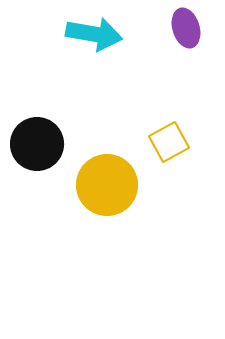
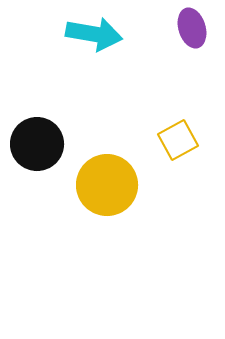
purple ellipse: moved 6 px right
yellow square: moved 9 px right, 2 px up
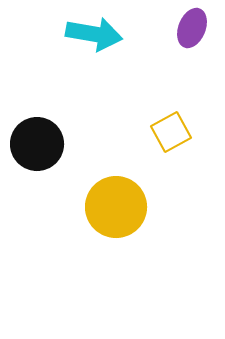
purple ellipse: rotated 39 degrees clockwise
yellow square: moved 7 px left, 8 px up
yellow circle: moved 9 px right, 22 px down
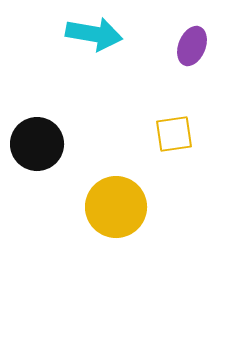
purple ellipse: moved 18 px down
yellow square: moved 3 px right, 2 px down; rotated 21 degrees clockwise
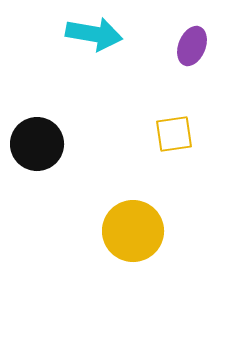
yellow circle: moved 17 px right, 24 px down
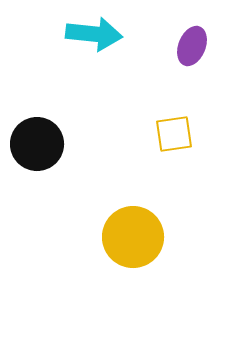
cyan arrow: rotated 4 degrees counterclockwise
yellow circle: moved 6 px down
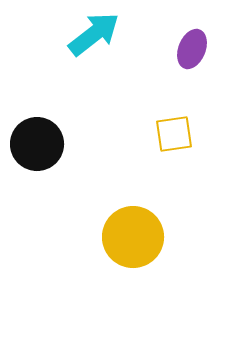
cyan arrow: rotated 44 degrees counterclockwise
purple ellipse: moved 3 px down
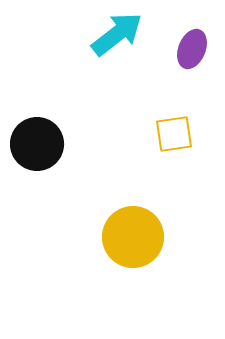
cyan arrow: moved 23 px right
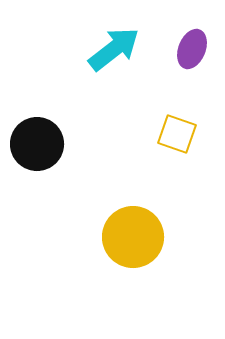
cyan arrow: moved 3 px left, 15 px down
yellow square: moved 3 px right; rotated 27 degrees clockwise
